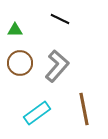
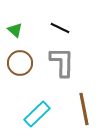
black line: moved 9 px down
green triangle: rotated 42 degrees clockwise
gray L-shape: moved 5 px right, 4 px up; rotated 40 degrees counterclockwise
cyan rectangle: moved 1 px down; rotated 8 degrees counterclockwise
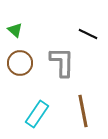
black line: moved 28 px right, 6 px down
brown line: moved 1 px left, 2 px down
cyan rectangle: rotated 12 degrees counterclockwise
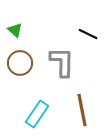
brown line: moved 1 px left, 1 px up
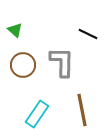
brown circle: moved 3 px right, 2 px down
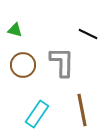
green triangle: rotated 28 degrees counterclockwise
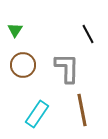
green triangle: rotated 49 degrees clockwise
black line: rotated 36 degrees clockwise
gray L-shape: moved 5 px right, 6 px down
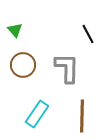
green triangle: rotated 14 degrees counterclockwise
brown line: moved 6 px down; rotated 12 degrees clockwise
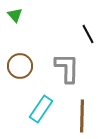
green triangle: moved 15 px up
brown circle: moved 3 px left, 1 px down
cyan rectangle: moved 4 px right, 5 px up
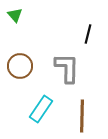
black line: rotated 42 degrees clockwise
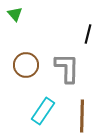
green triangle: moved 1 px up
brown circle: moved 6 px right, 1 px up
cyan rectangle: moved 2 px right, 2 px down
